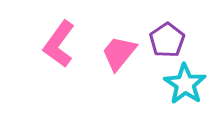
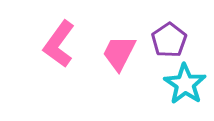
purple pentagon: moved 2 px right
pink trapezoid: rotated 12 degrees counterclockwise
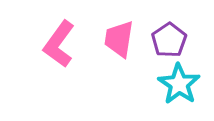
pink trapezoid: moved 14 px up; rotated 18 degrees counterclockwise
cyan star: moved 6 px left
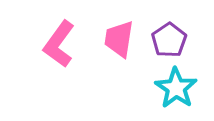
cyan star: moved 3 px left, 4 px down
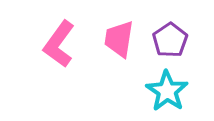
purple pentagon: moved 1 px right
cyan star: moved 9 px left, 3 px down
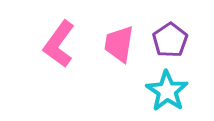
pink trapezoid: moved 5 px down
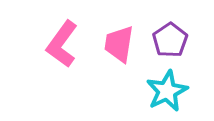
pink L-shape: moved 3 px right
cyan star: rotated 12 degrees clockwise
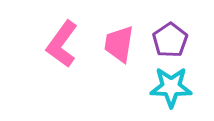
cyan star: moved 4 px right, 4 px up; rotated 27 degrees clockwise
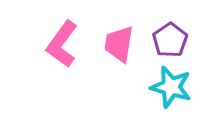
cyan star: rotated 15 degrees clockwise
